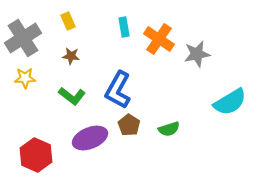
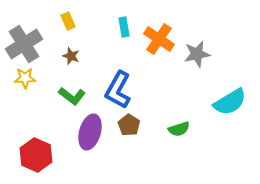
gray cross: moved 1 px right, 6 px down
brown star: rotated 12 degrees clockwise
green semicircle: moved 10 px right
purple ellipse: moved 6 px up; rotated 52 degrees counterclockwise
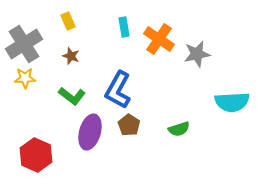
cyan semicircle: moved 2 px right; rotated 28 degrees clockwise
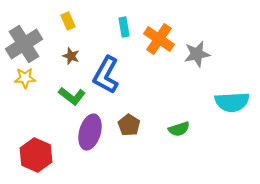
blue L-shape: moved 12 px left, 15 px up
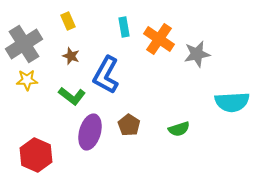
yellow star: moved 2 px right, 2 px down
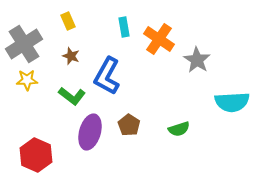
gray star: moved 6 px down; rotated 28 degrees counterclockwise
blue L-shape: moved 1 px right, 1 px down
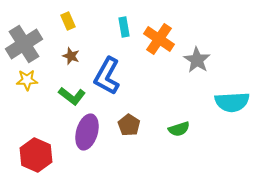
purple ellipse: moved 3 px left
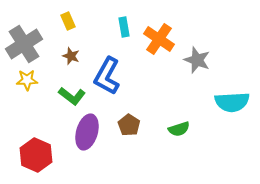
gray star: rotated 12 degrees counterclockwise
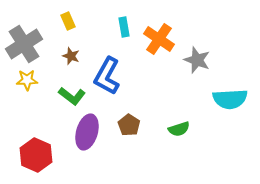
cyan semicircle: moved 2 px left, 3 px up
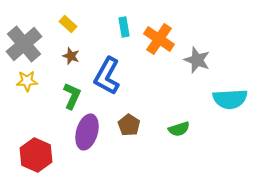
yellow rectangle: moved 3 px down; rotated 24 degrees counterclockwise
gray cross: rotated 9 degrees counterclockwise
yellow star: moved 1 px down
green L-shape: rotated 104 degrees counterclockwise
